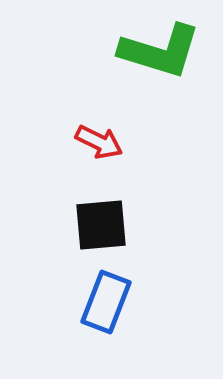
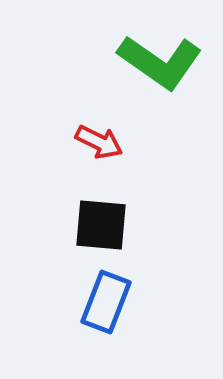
green L-shape: moved 11 px down; rotated 18 degrees clockwise
black square: rotated 10 degrees clockwise
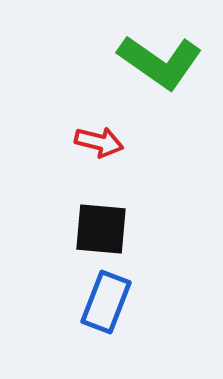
red arrow: rotated 12 degrees counterclockwise
black square: moved 4 px down
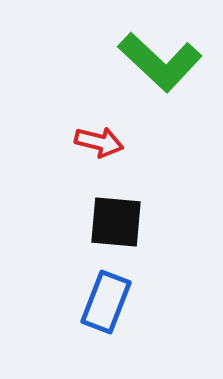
green L-shape: rotated 8 degrees clockwise
black square: moved 15 px right, 7 px up
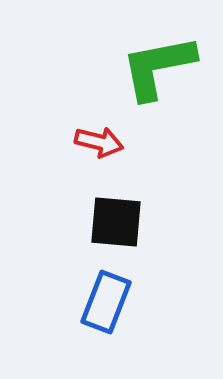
green L-shape: moved 2 px left, 5 px down; rotated 126 degrees clockwise
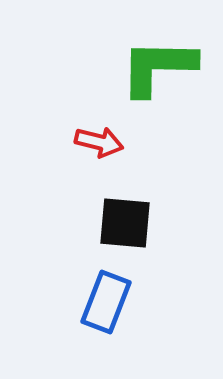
green L-shape: rotated 12 degrees clockwise
black square: moved 9 px right, 1 px down
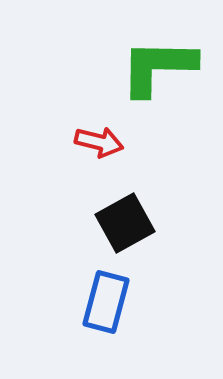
black square: rotated 34 degrees counterclockwise
blue rectangle: rotated 6 degrees counterclockwise
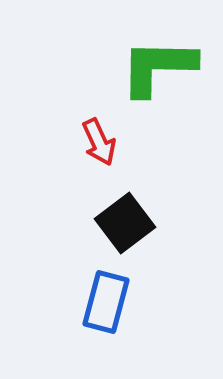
red arrow: rotated 51 degrees clockwise
black square: rotated 8 degrees counterclockwise
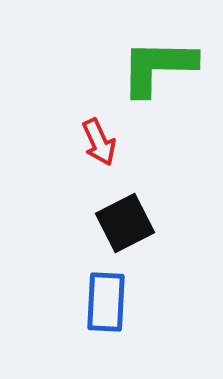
black square: rotated 10 degrees clockwise
blue rectangle: rotated 12 degrees counterclockwise
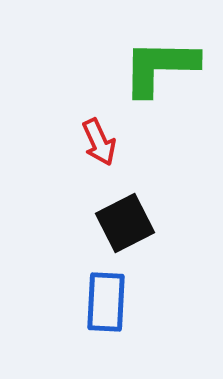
green L-shape: moved 2 px right
